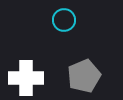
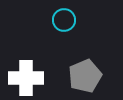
gray pentagon: moved 1 px right
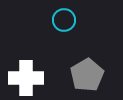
gray pentagon: moved 2 px right, 1 px up; rotated 8 degrees counterclockwise
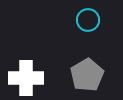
cyan circle: moved 24 px right
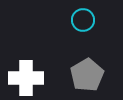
cyan circle: moved 5 px left
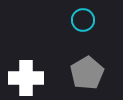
gray pentagon: moved 2 px up
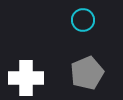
gray pentagon: rotated 8 degrees clockwise
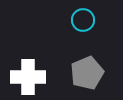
white cross: moved 2 px right, 1 px up
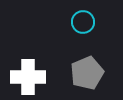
cyan circle: moved 2 px down
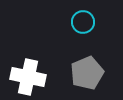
white cross: rotated 12 degrees clockwise
